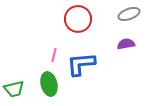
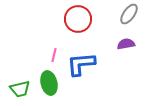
gray ellipse: rotated 35 degrees counterclockwise
green ellipse: moved 1 px up
green trapezoid: moved 6 px right
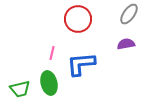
pink line: moved 2 px left, 2 px up
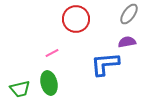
red circle: moved 2 px left
purple semicircle: moved 1 px right, 2 px up
pink line: rotated 48 degrees clockwise
blue L-shape: moved 24 px right
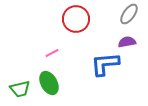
green ellipse: rotated 15 degrees counterclockwise
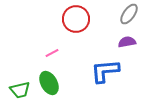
blue L-shape: moved 7 px down
green trapezoid: moved 1 px down
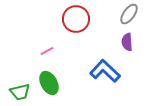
purple semicircle: rotated 84 degrees counterclockwise
pink line: moved 5 px left, 2 px up
blue L-shape: rotated 48 degrees clockwise
green trapezoid: moved 2 px down
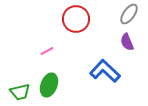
purple semicircle: rotated 18 degrees counterclockwise
green ellipse: moved 2 px down; rotated 50 degrees clockwise
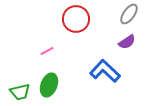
purple semicircle: rotated 102 degrees counterclockwise
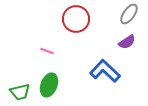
pink line: rotated 48 degrees clockwise
